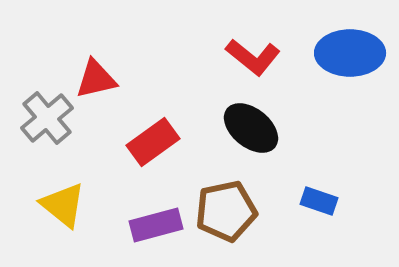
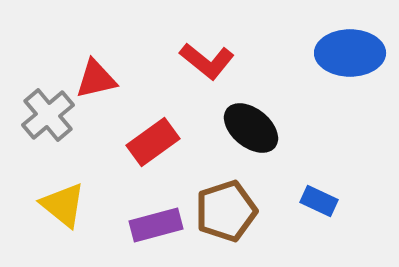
red L-shape: moved 46 px left, 4 px down
gray cross: moved 1 px right, 3 px up
blue rectangle: rotated 6 degrees clockwise
brown pentagon: rotated 6 degrees counterclockwise
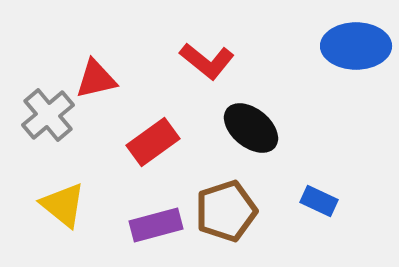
blue ellipse: moved 6 px right, 7 px up
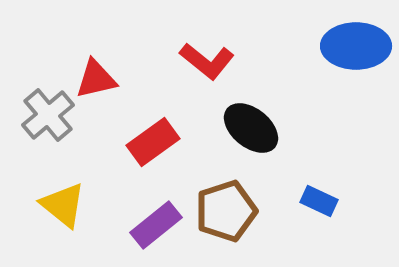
purple rectangle: rotated 24 degrees counterclockwise
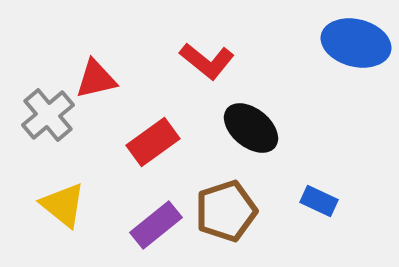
blue ellipse: moved 3 px up; rotated 14 degrees clockwise
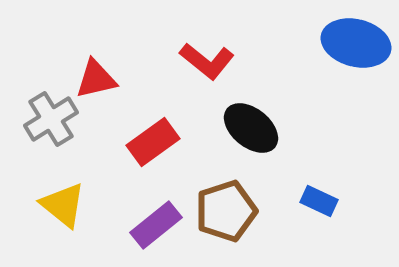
gray cross: moved 3 px right, 4 px down; rotated 8 degrees clockwise
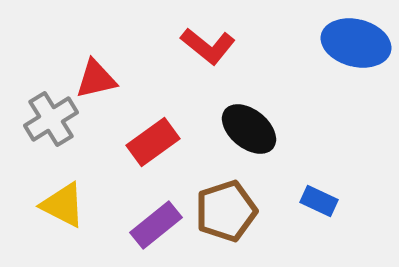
red L-shape: moved 1 px right, 15 px up
black ellipse: moved 2 px left, 1 px down
yellow triangle: rotated 12 degrees counterclockwise
